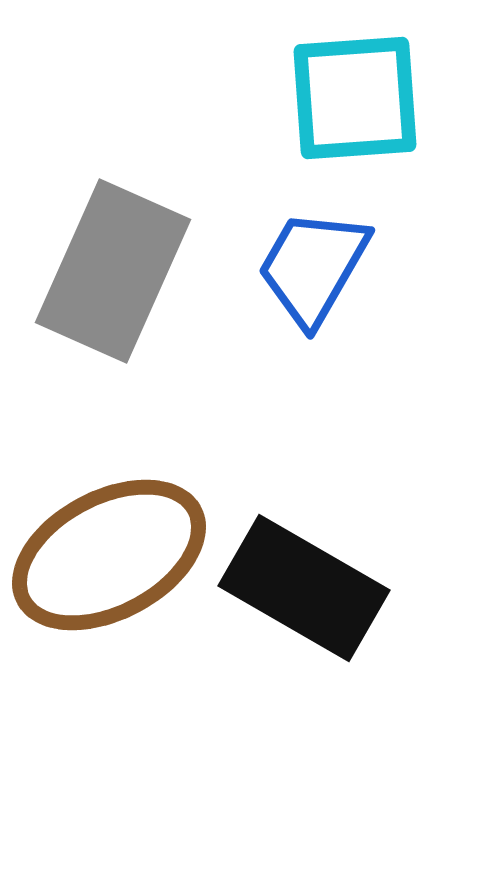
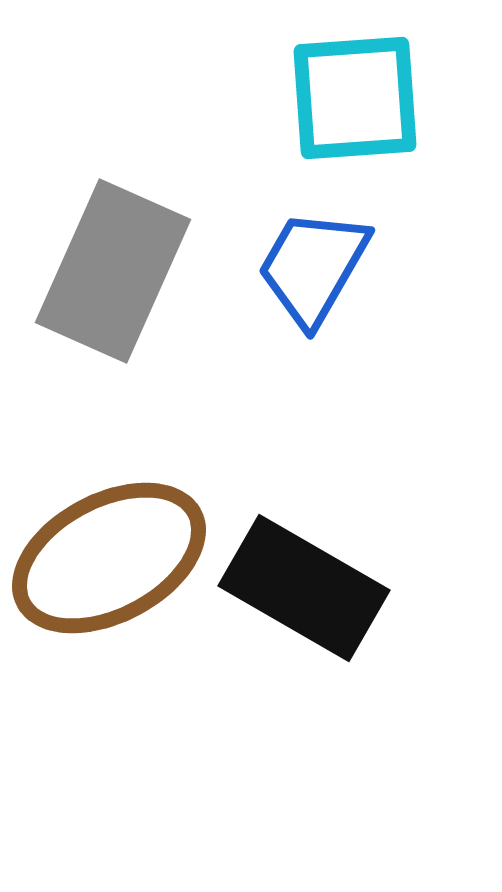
brown ellipse: moved 3 px down
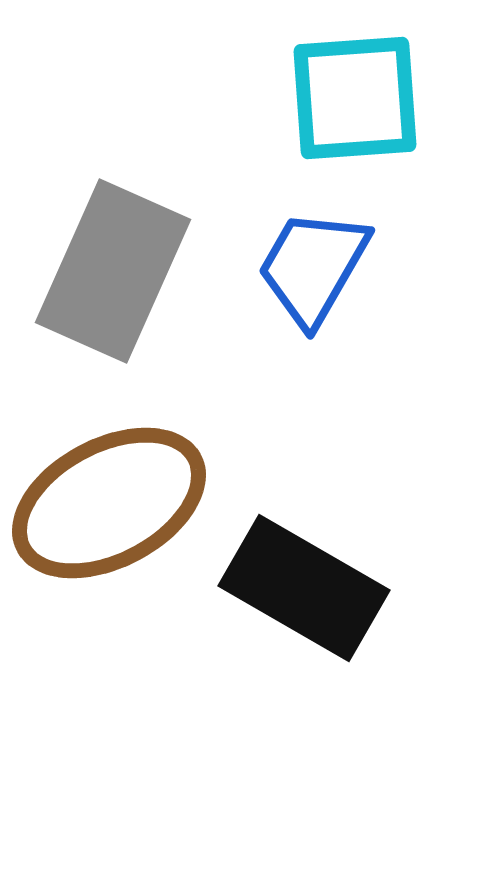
brown ellipse: moved 55 px up
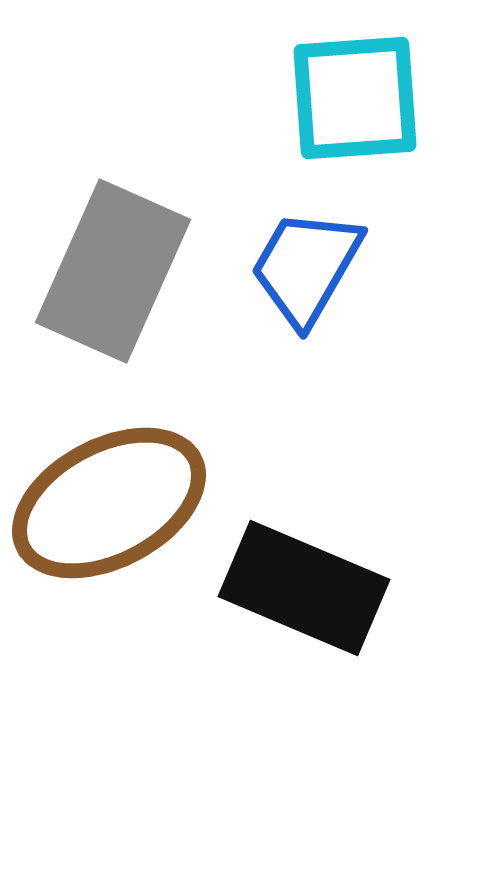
blue trapezoid: moved 7 px left
black rectangle: rotated 7 degrees counterclockwise
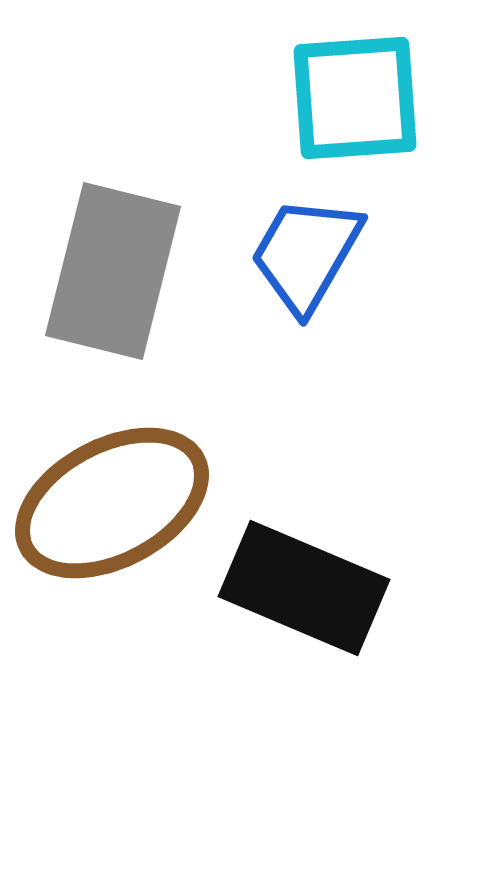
blue trapezoid: moved 13 px up
gray rectangle: rotated 10 degrees counterclockwise
brown ellipse: moved 3 px right
